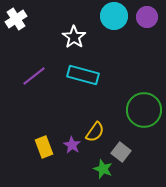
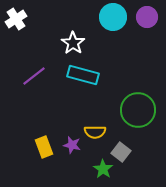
cyan circle: moved 1 px left, 1 px down
white star: moved 1 px left, 6 px down
green circle: moved 6 px left
yellow semicircle: rotated 55 degrees clockwise
purple star: rotated 18 degrees counterclockwise
green star: rotated 12 degrees clockwise
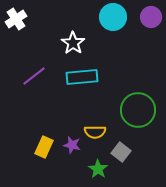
purple circle: moved 4 px right
cyan rectangle: moved 1 px left, 2 px down; rotated 20 degrees counterclockwise
yellow rectangle: rotated 45 degrees clockwise
green star: moved 5 px left
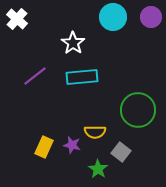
white cross: moved 1 px right; rotated 15 degrees counterclockwise
purple line: moved 1 px right
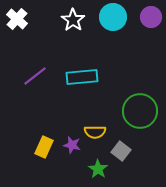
white star: moved 23 px up
green circle: moved 2 px right, 1 px down
gray square: moved 1 px up
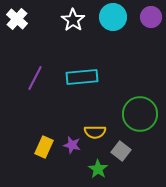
purple line: moved 2 px down; rotated 25 degrees counterclockwise
green circle: moved 3 px down
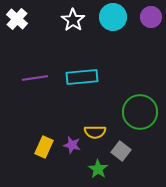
purple line: rotated 55 degrees clockwise
green circle: moved 2 px up
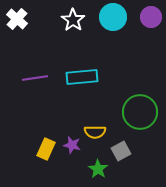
yellow rectangle: moved 2 px right, 2 px down
gray square: rotated 24 degrees clockwise
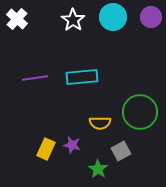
yellow semicircle: moved 5 px right, 9 px up
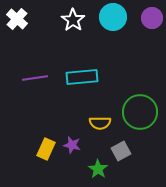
purple circle: moved 1 px right, 1 px down
